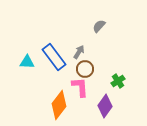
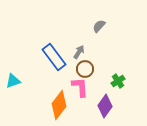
cyan triangle: moved 14 px left, 19 px down; rotated 21 degrees counterclockwise
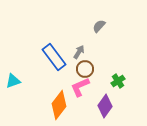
pink L-shape: rotated 110 degrees counterclockwise
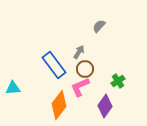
blue rectangle: moved 8 px down
cyan triangle: moved 7 px down; rotated 14 degrees clockwise
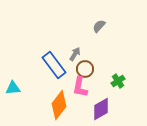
gray arrow: moved 4 px left, 2 px down
pink L-shape: rotated 55 degrees counterclockwise
purple diamond: moved 4 px left, 3 px down; rotated 25 degrees clockwise
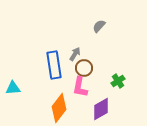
blue rectangle: rotated 28 degrees clockwise
brown circle: moved 1 px left, 1 px up
orange diamond: moved 3 px down
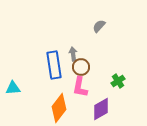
gray arrow: moved 2 px left; rotated 40 degrees counterclockwise
brown circle: moved 3 px left, 1 px up
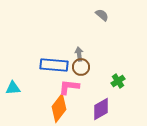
gray semicircle: moved 3 px right, 11 px up; rotated 88 degrees clockwise
gray arrow: moved 6 px right
blue rectangle: rotated 76 degrees counterclockwise
pink L-shape: moved 11 px left; rotated 85 degrees clockwise
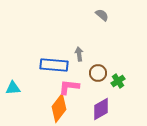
brown circle: moved 17 px right, 6 px down
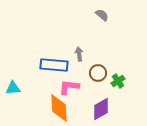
orange diamond: rotated 40 degrees counterclockwise
